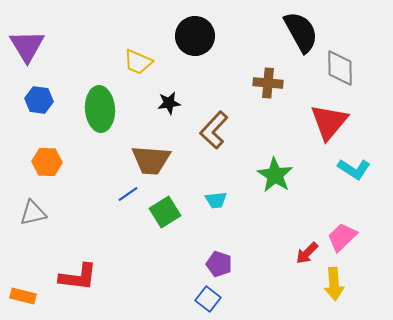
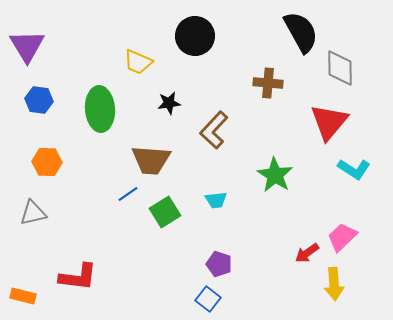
red arrow: rotated 10 degrees clockwise
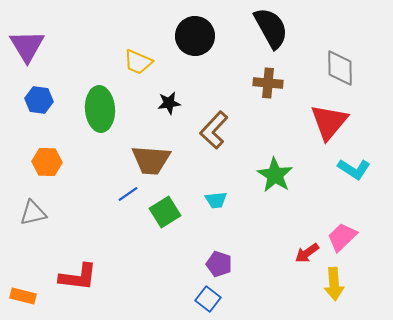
black semicircle: moved 30 px left, 4 px up
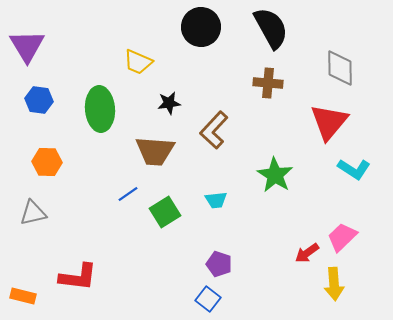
black circle: moved 6 px right, 9 px up
brown trapezoid: moved 4 px right, 9 px up
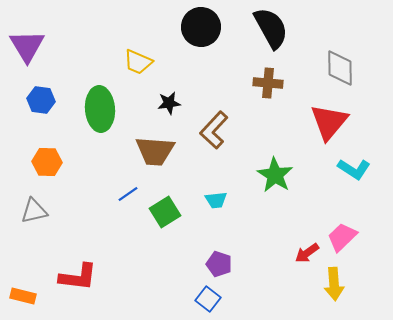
blue hexagon: moved 2 px right
gray triangle: moved 1 px right, 2 px up
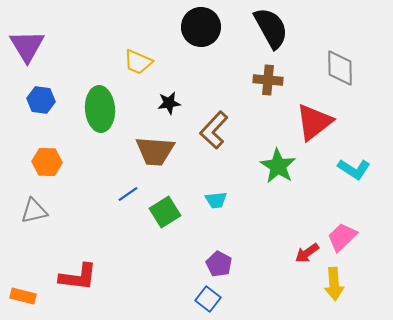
brown cross: moved 3 px up
red triangle: moved 15 px left; rotated 12 degrees clockwise
green star: moved 3 px right, 9 px up
purple pentagon: rotated 10 degrees clockwise
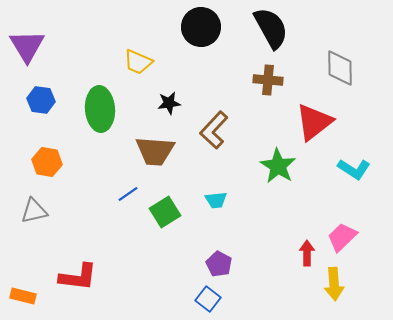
orange hexagon: rotated 8 degrees clockwise
red arrow: rotated 125 degrees clockwise
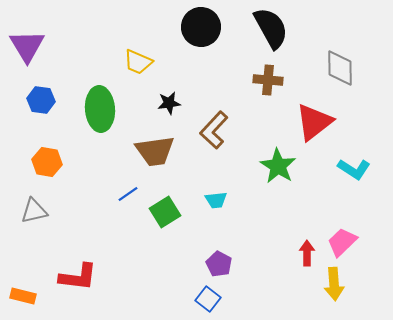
brown trapezoid: rotated 12 degrees counterclockwise
pink trapezoid: moved 5 px down
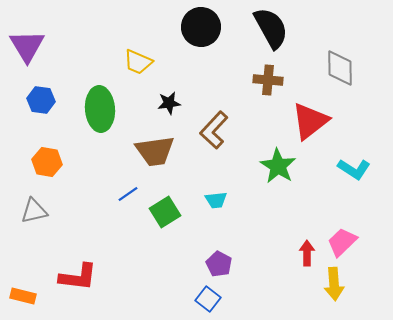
red triangle: moved 4 px left, 1 px up
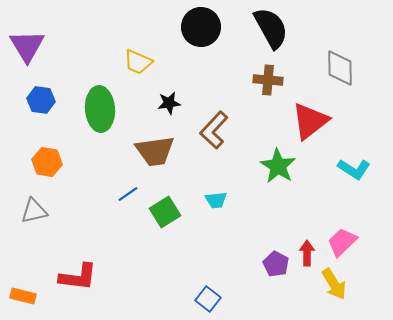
purple pentagon: moved 57 px right
yellow arrow: rotated 28 degrees counterclockwise
